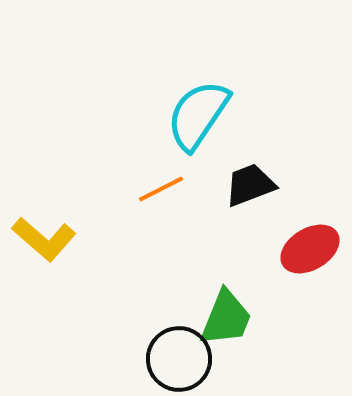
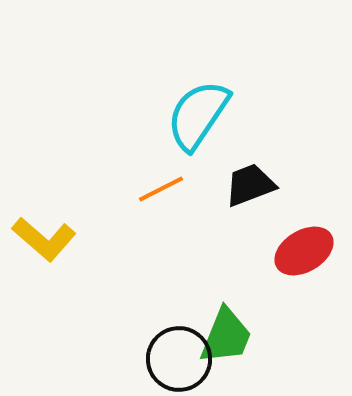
red ellipse: moved 6 px left, 2 px down
green trapezoid: moved 18 px down
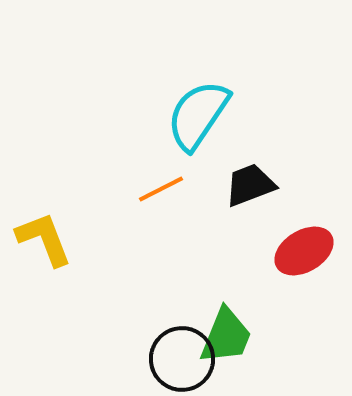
yellow L-shape: rotated 152 degrees counterclockwise
black circle: moved 3 px right
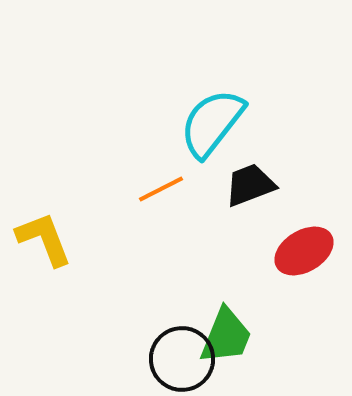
cyan semicircle: moved 14 px right, 8 px down; rotated 4 degrees clockwise
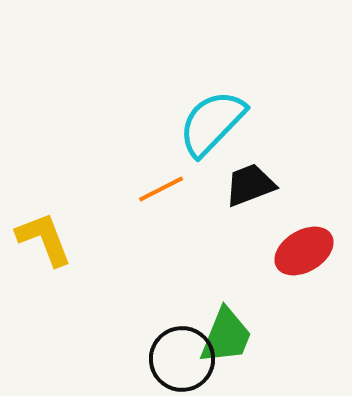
cyan semicircle: rotated 6 degrees clockwise
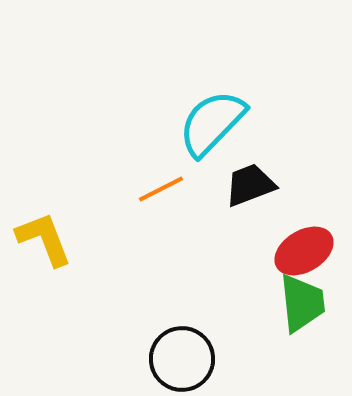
green trapezoid: moved 76 px right, 33 px up; rotated 28 degrees counterclockwise
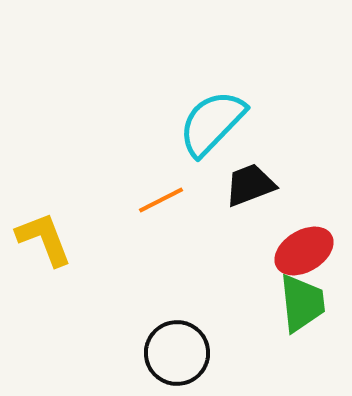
orange line: moved 11 px down
black circle: moved 5 px left, 6 px up
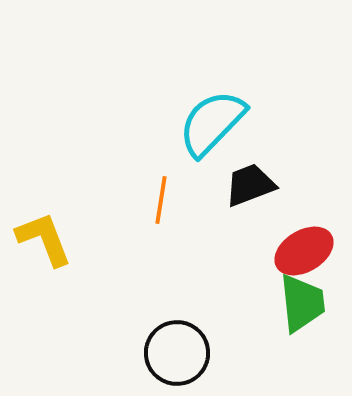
orange line: rotated 54 degrees counterclockwise
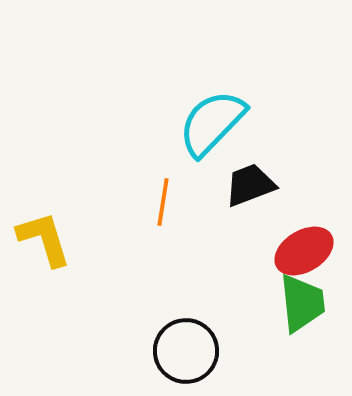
orange line: moved 2 px right, 2 px down
yellow L-shape: rotated 4 degrees clockwise
black circle: moved 9 px right, 2 px up
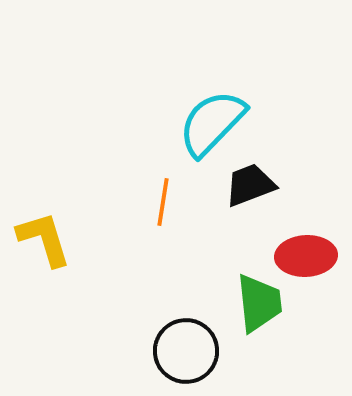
red ellipse: moved 2 px right, 5 px down; rotated 28 degrees clockwise
green trapezoid: moved 43 px left
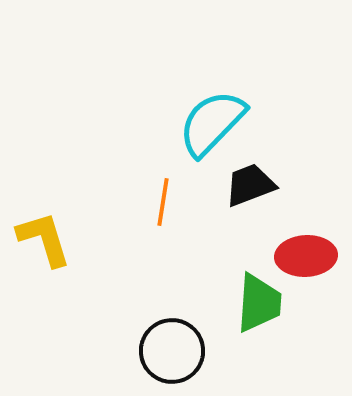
green trapezoid: rotated 10 degrees clockwise
black circle: moved 14 px left
